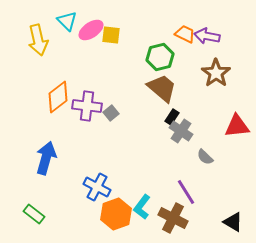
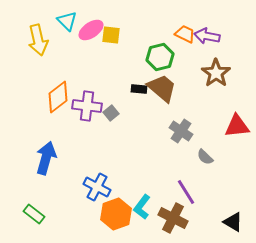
black rectangle: moved 33 px left, 28 px up; rotated 63 degrees clockwise
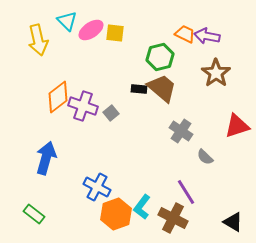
yellow square: moved 4 px right, 2 px up
purple cross: moved 4 px left; rotated 12 degrees clockwise
red triangle: rotated 12 degrees counterclockwise
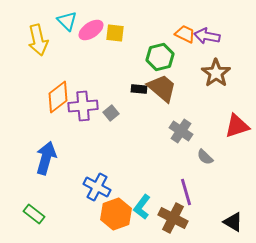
purple cross: rotated 24 degrees counterclockwise
purple line: rotated 16 degrees clockwise
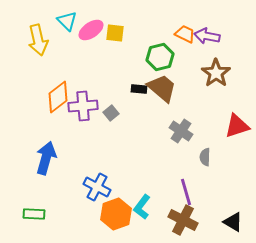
gray semicircle: rotated 48 degrees clockwise
green rectangle: rotated 35 degrees counterclockwise
brown cross: moved 10 px right, 2 px down
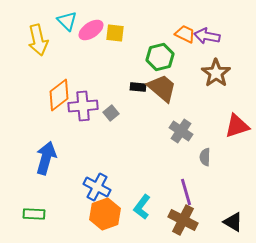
black rectangle: moved 1 px left, 2 px up
orange diamond: moved 1 px right, 2 px up
orange hexagon: moved 11 px left
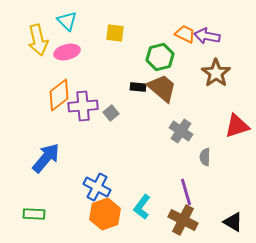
pink ellipse: moved 24 px left, 22 px down; rotated 20 degrees clockwise
blue arrow: rotated 24 degrees clockwise
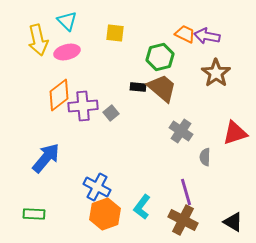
red triangle: moved 2 px left, 7 px down
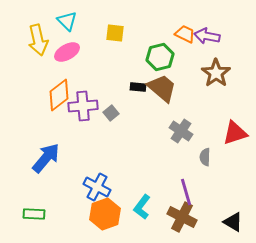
pink ellipse: rotated 15 degrees counterclockwise
brown cross: moved 1 px left, 3 px up
